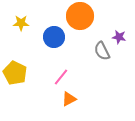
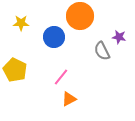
yellow pentagon: moved 3 px up
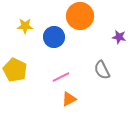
yellow star: moved 4 px right, 3 px down
gray semicircle: moved 19 px down
pink line: rotated 24 degrees clockwise
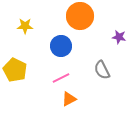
blue circle: moved 7 px right, 9 px down
pink line: moved 1 px down
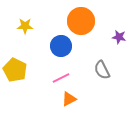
orange circle: moved 1 px right, 5 px down
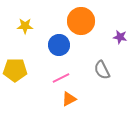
purple star: moved 1 px right
blue circle: moved 2 px left, 1 px up
yellow pentagon: rotated 25 degrees counterclockwise
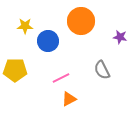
blue circle: moved 11 px left, 4 px up
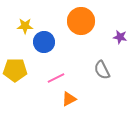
blue circle: moved 4 px left, 1 px down
pink line: moved 5 px left
